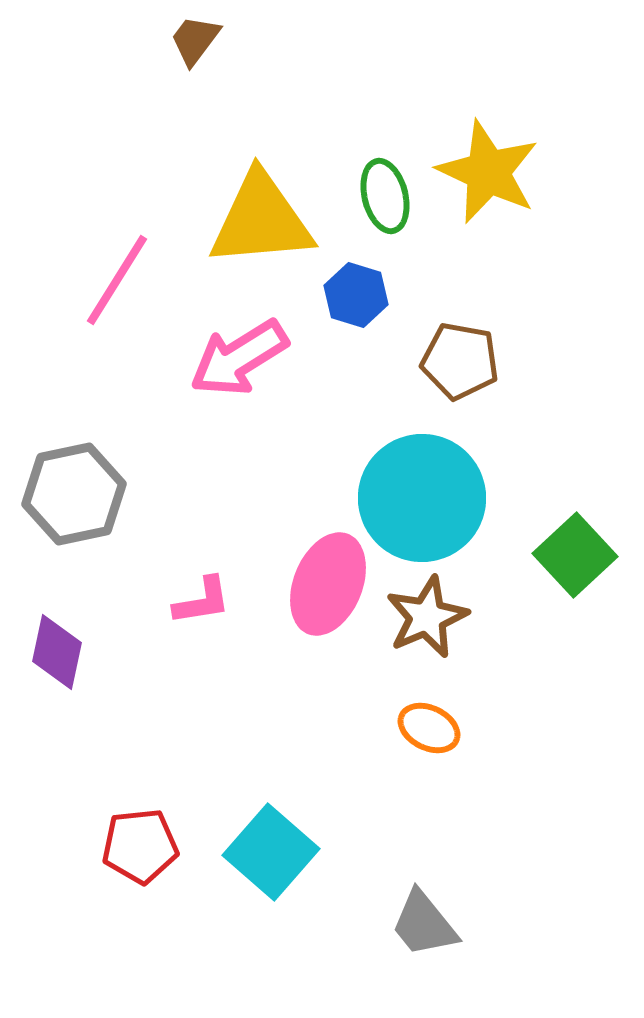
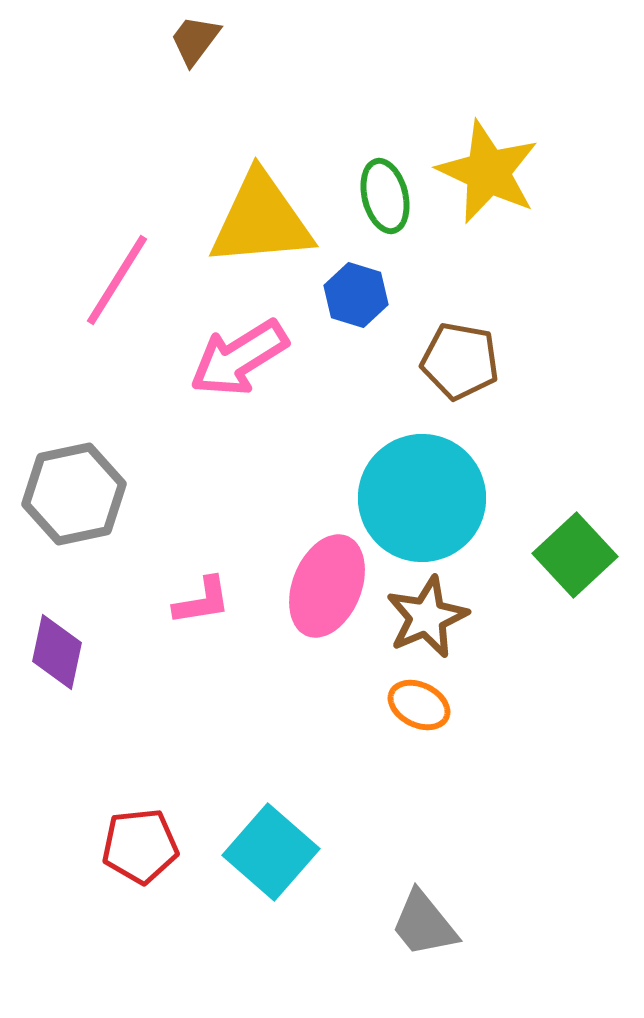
pink ellipse: moved 1 px left, 2 px down
orange ellipse: moved 10 px left, 23 px up
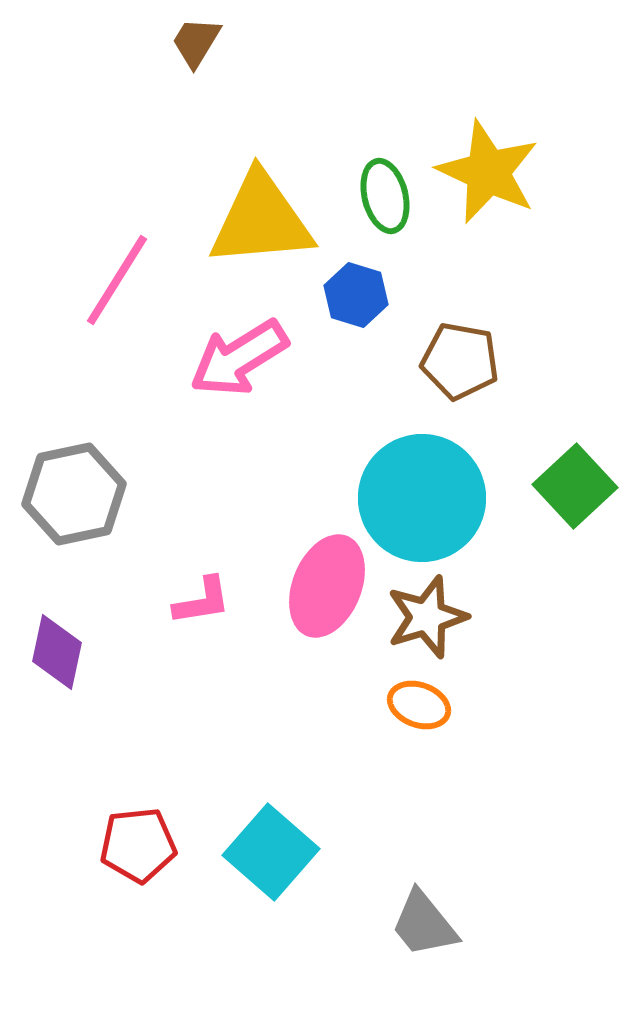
brown trapezoid: moved 1 px right, 2 px down; rotated 6 degrees counterclockwise
green square: moved 69 px up
brown star: rotated 6 degrees clockwise
orange ellipse: rotated 6 degrees counterclockwise
red pentagon: moved 2 px left, 1 px up
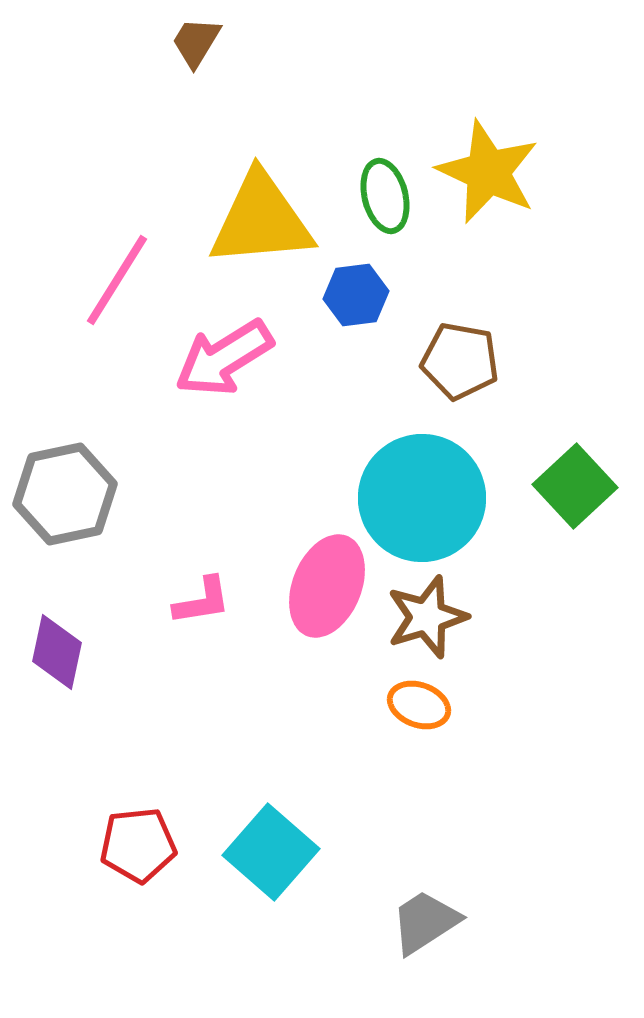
blue hexagon: rotated 24 degrees counterclockwise
pink arrow: moved 15 px left
gray hexagon: moved 9 px left
gray trapezoid: moved 1 px right, 2 px up; rotated 96 degrees clockwise
